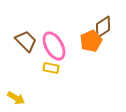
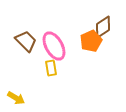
yellow rectangle: rotated 70 degrees clockwise
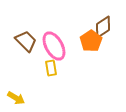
orange pentagon: rotated 10 degrees counterclockwise
